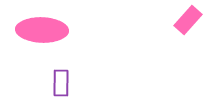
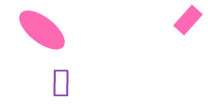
pink ellipse: rotated 36 degrees clockwise
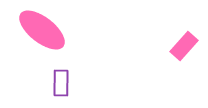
pink rectangle: moved 4 px left, 26 px down
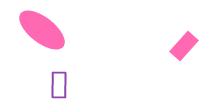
purple rectangle: moved 2 px left, 2 px down
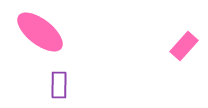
pink ellipse: moved 2 px left, 2 px down
